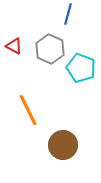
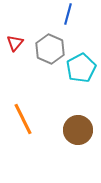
red triangle: moved 1 px right, 3 px up; rotated 42 degrees clockwise
cyan pentagon: rotated 24 degrees clockwise
orange line: moved 5 px left, 9 px down
brown circle: moved 15 px right, 15 px up
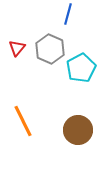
red triangle: moved 2 px right, 5 px down
orange line: moved 2 px down
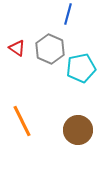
red triangle: rotated 36 degrees counterclockwise
cyan pentagon: rotated 16 degrees clockwise
orange line: moved 1 px left
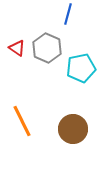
gray hexagon: moved 3 px left, 1 px up
brown circle: moved 5 px left, 1 px up
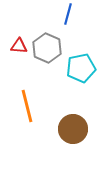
red triangle: moved 2 px right, 2 px up; rotated 30 degrees counterclockwise
orange line: moved 5 px right, 15 px up; rotated 12 degrees clockwise
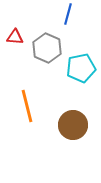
red triangle: moved 4 px left, 9 px up
brown circle: moved 4 px up
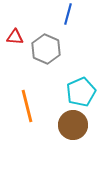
gray hexagon: moved 1 px left, 1 px down
cyan pentagon: moved 24 px down; rotated 12 degrees counterclockwise
